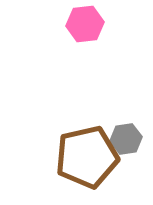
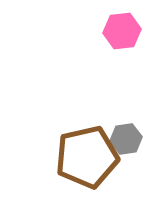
pink hexagon: moved 37 px right, 7 px down
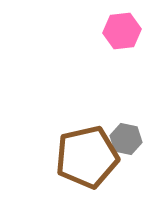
gray hexagon: rotated 20 degrees clockwise
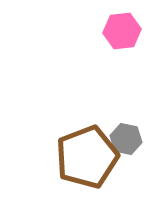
brown pentagon: rotated 8 degrees counterclockwise
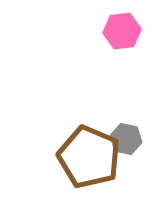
brown pentagon: moved 2 px right; rotated 28 degrees counterclockwise
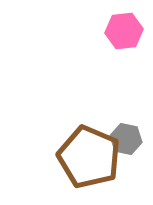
pink hexagon: moved 2 px right
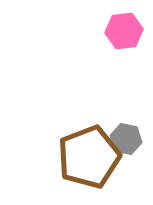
brown pentagon: rotated 28 degrees clockwise
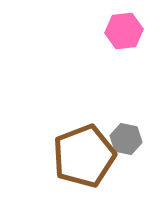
brown pentagon: moved 5 px left, 1 px up
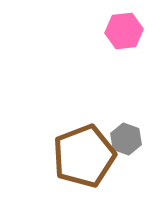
gray hexagon: rotated 8 degrees clockwise
